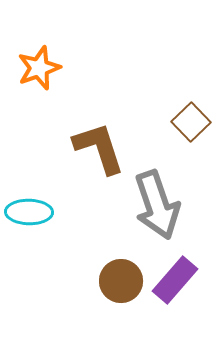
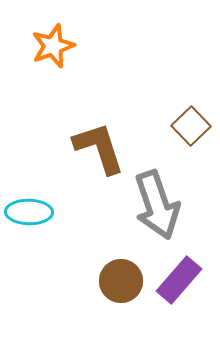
orange star: moved 14 px right, 22 px up
brown square: moved 4 px down
purple rectangle: moved 4 px right
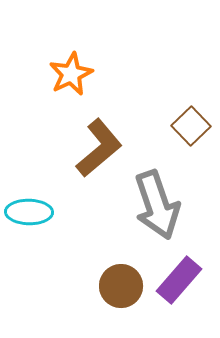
orange star: moved 18 px right, 28 px down; rotated 6 degrees counterclockwise
brown L-shape: rotated 68 degrees clockwise
brown circle: moved 5 px down
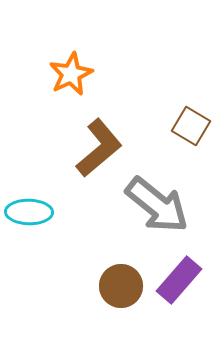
brown square: rotated 15 degrees counterclockwise
gray arrow: rotated 32 degrees counterclockwise
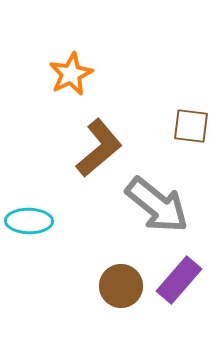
brown square: rotated 24 degrees counterclockwise
cyan ellipse: moved 9 px down
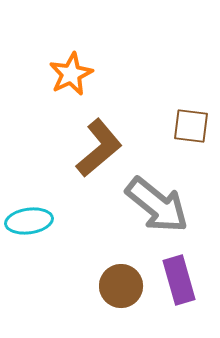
cyan ellipse: rotated 9 degrees counterclockwise
purple rectangle: rotated 57 degrees counterclockwise
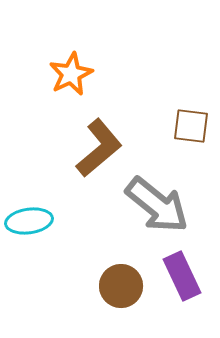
purple rectangle: moved 3 px right, 4 px up; rotated 9 degrees counterclockwise
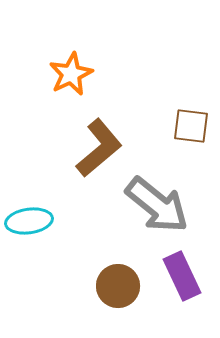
brown circle: moved 3 px left
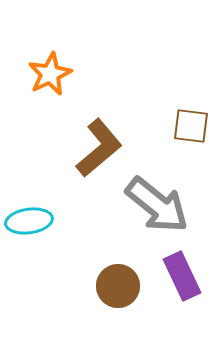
orange star: moved 21 px left
